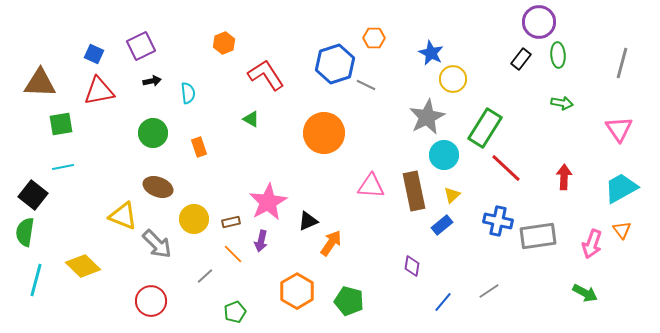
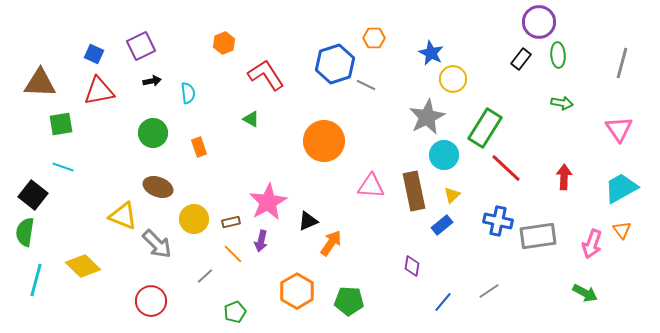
orange circle at (324, 133): moved 8 px down
cyan line at (63, 167): rotated 30 degrees clockwise
green pentagon at (349, 301): rotated 12 degrees counterclockwise
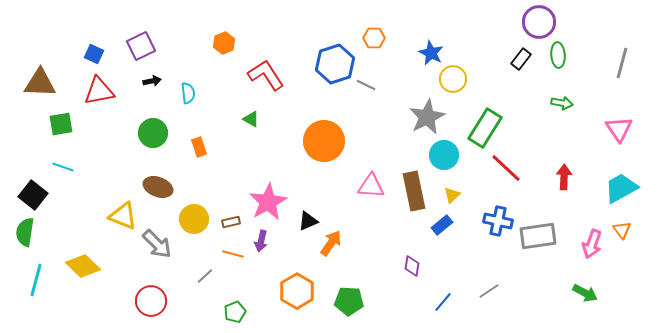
orange line at (233, 254): rotated 30 degrees counterclockwise
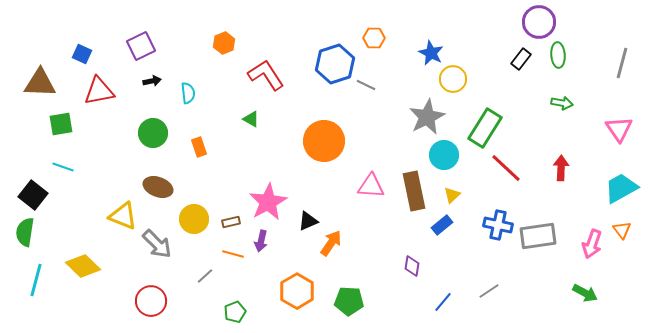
blue square at (94, 54): moved 12 px left
red arrow at (564, 177): moved 3 px left, 9 px up
blue cross at (498, 221): moved 4 px down
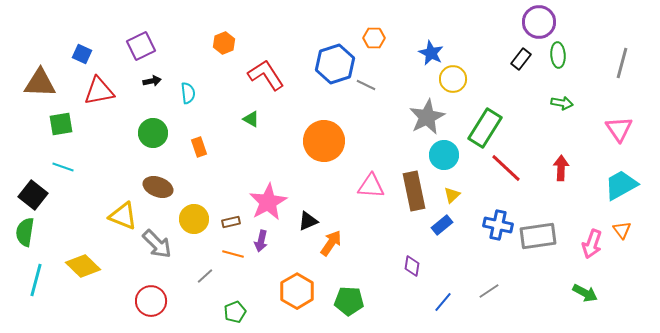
cyan trapezoid at (621, 188): moved 3 px up
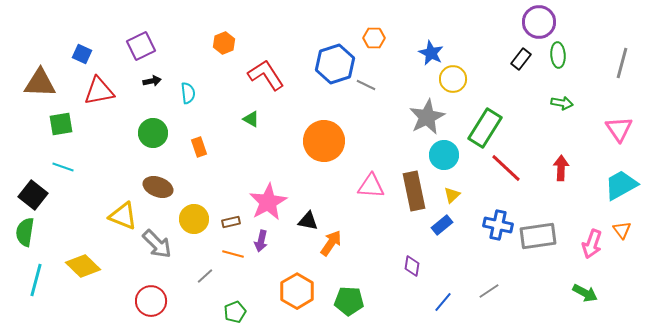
black triangle at (308, 221): rotated 35 degrees clockwise
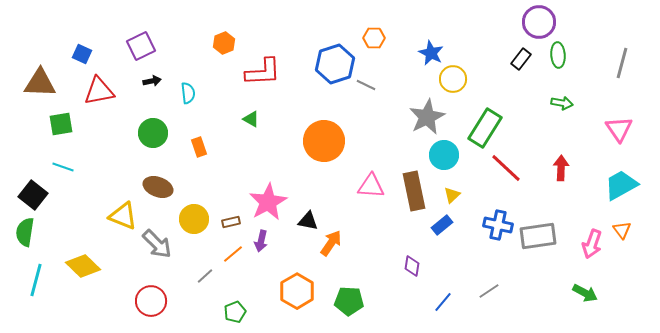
red L-shape at (266, 75): moved 3 px left, 3 px up; rotated 120 degrees clockwise
orange line at (233, 254): rotated 55 degrees counterclockwise
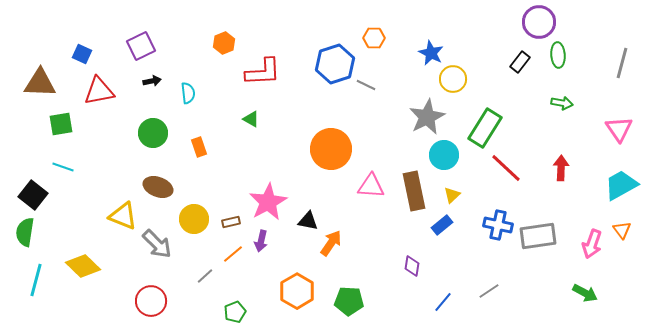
black rectangle at (521, 59): moved 1 px left, 3 px down
orange circle at (324, 141): moved 7 px right, 8 px down
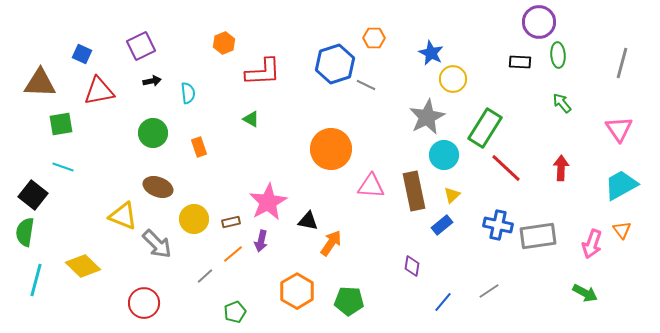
black rectangle at (520, 62): rotated 55 degrees clockwise
green arrow at (562, 103): rotated 140 degrees counterclockwise
red circle at (151, 301): moved 7 px left, 2 px down
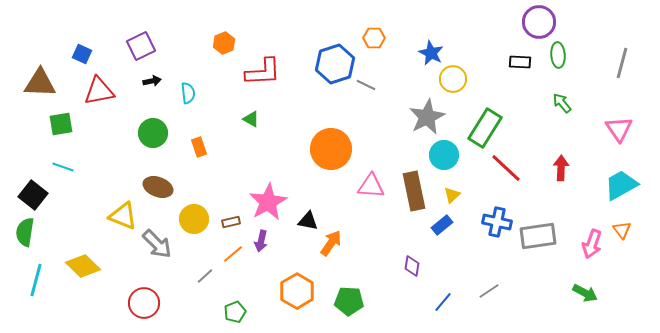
blue cross at (498, 225): moved 1 px left, 3 px up
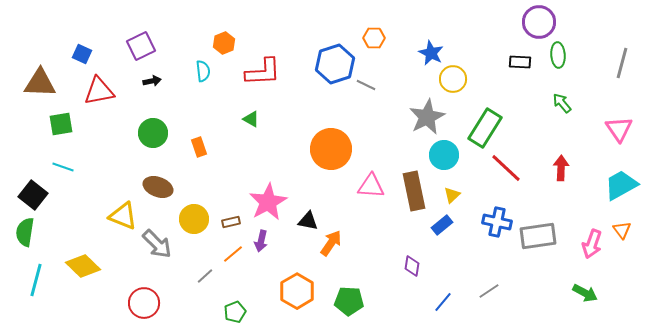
cyan semicircle at (188, 93): moved 15 px right, 22 px up
